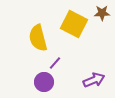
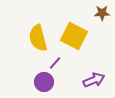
yellow square: moved 12 px down
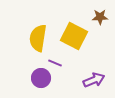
brown star: moved 2 px left, 4 px down
yellow semicircle: rotated 24 degrees clockwise
purple line: rotated 72 degrees clockwise
purple circle: moved 3 px left, 4 px up
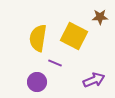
purple circle: moved 4 px left, 4 px down
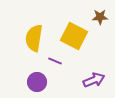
yellow semicircle: moved 4 px left
purple line: moved 2 px up
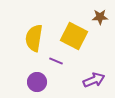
purple line: moved 1 px right
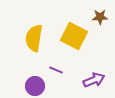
purple line: moved 9 px down
purple circle: moved 2 px left, 4 px down
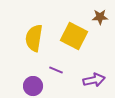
purple arrow: rotated 10 degrees clockwise
purple circle: moved 2 px left
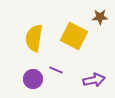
purple circle: moved 7 px up
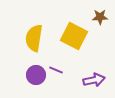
purple circle: moved 3 px right, 4 px up
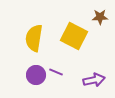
purple line: moved 2 px down
